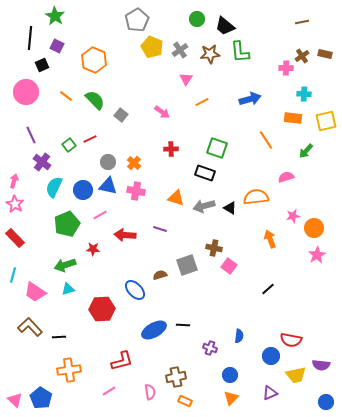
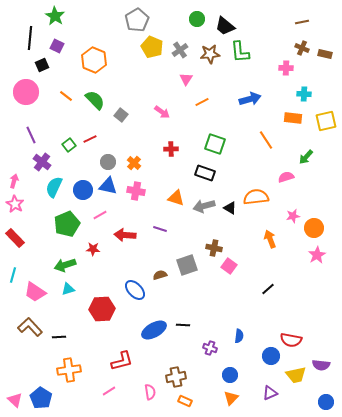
brown cross at (302, 56): moved 8 px up; rotated 32 degrees counterclockwise
green square at (217, 148): moved 2 px left, 4 px up
green arrow at (306, 151): moved 6 px down
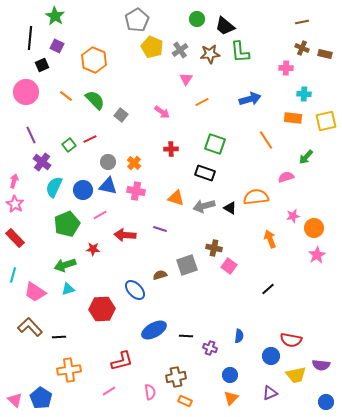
black line at (183, 325): moved 3 px right, 11 px down
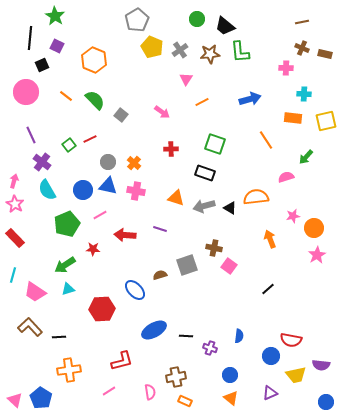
cyan semicircle at (54, 187): moved 7 px left, 3 px down; rotated 55 degrees counterclockwise
green arrow at (65, 265): rotated 15 degrees counterclockwise
orange triangle at (231, 398): rotated 35 degrees counterclockwise
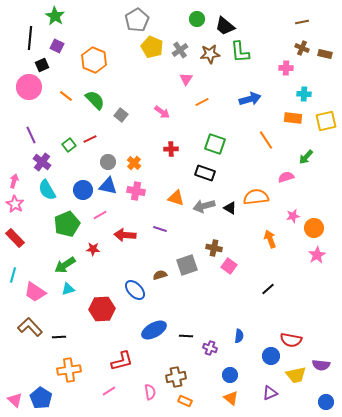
pink circle at (26, 92): moved 3 px right, 5 px up
